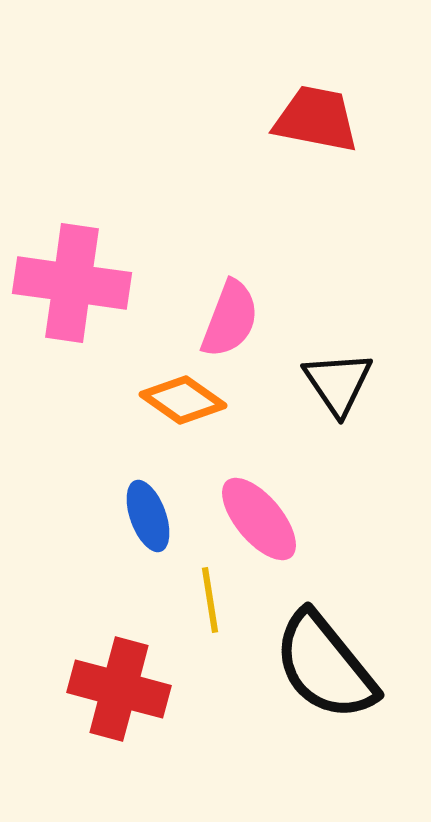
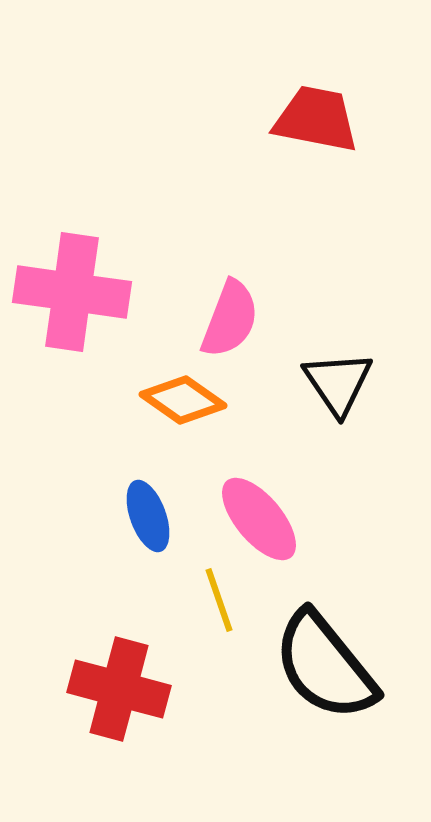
pink cross: moved 9 px down
yellow line: moved 9 px right; rotated 10 degrees counterclockwise
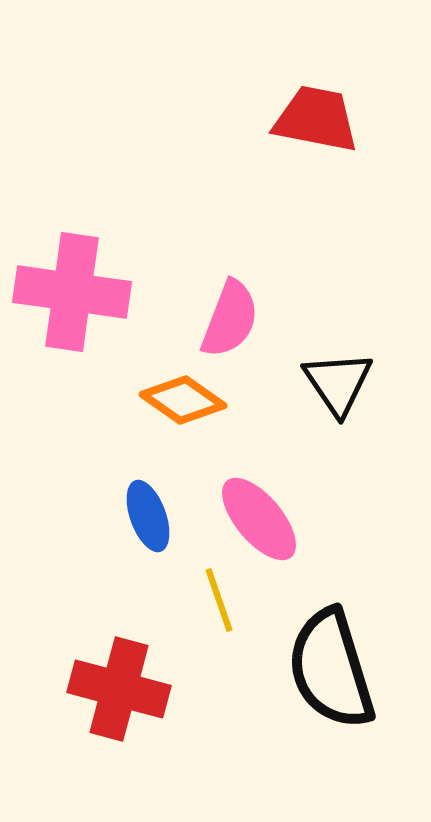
black semicircle: moved 6 px right, 3 px down; rotated 22 degrees clockwise
